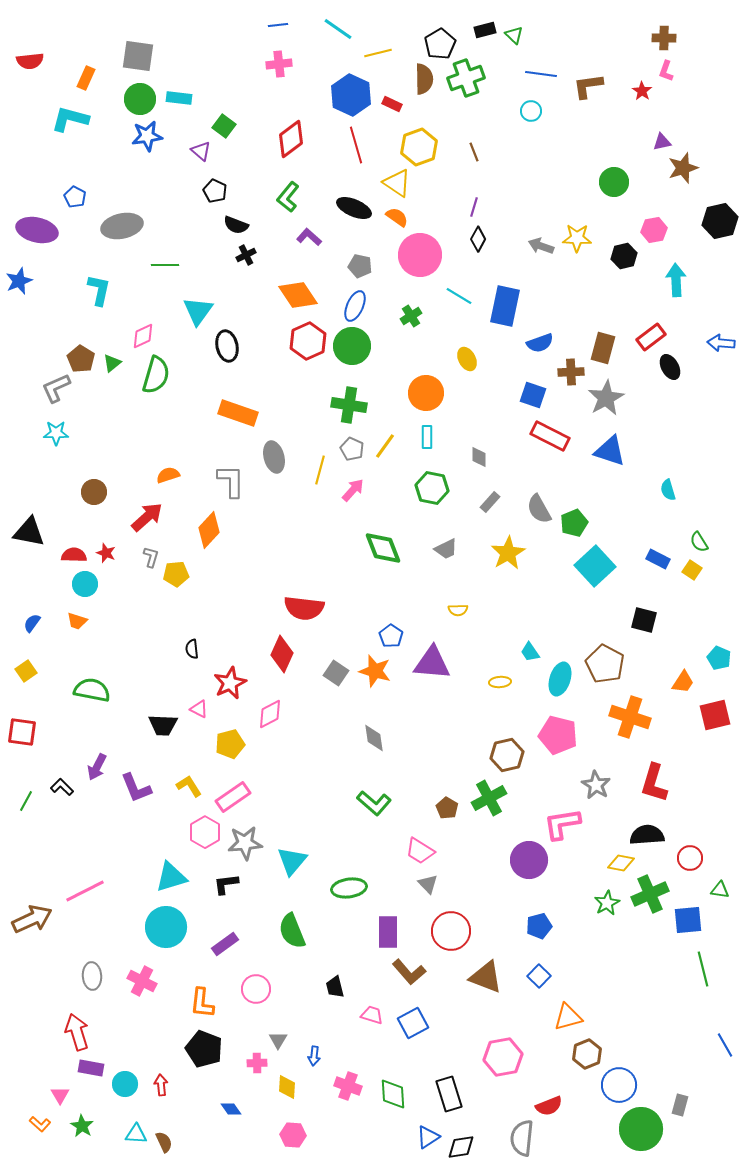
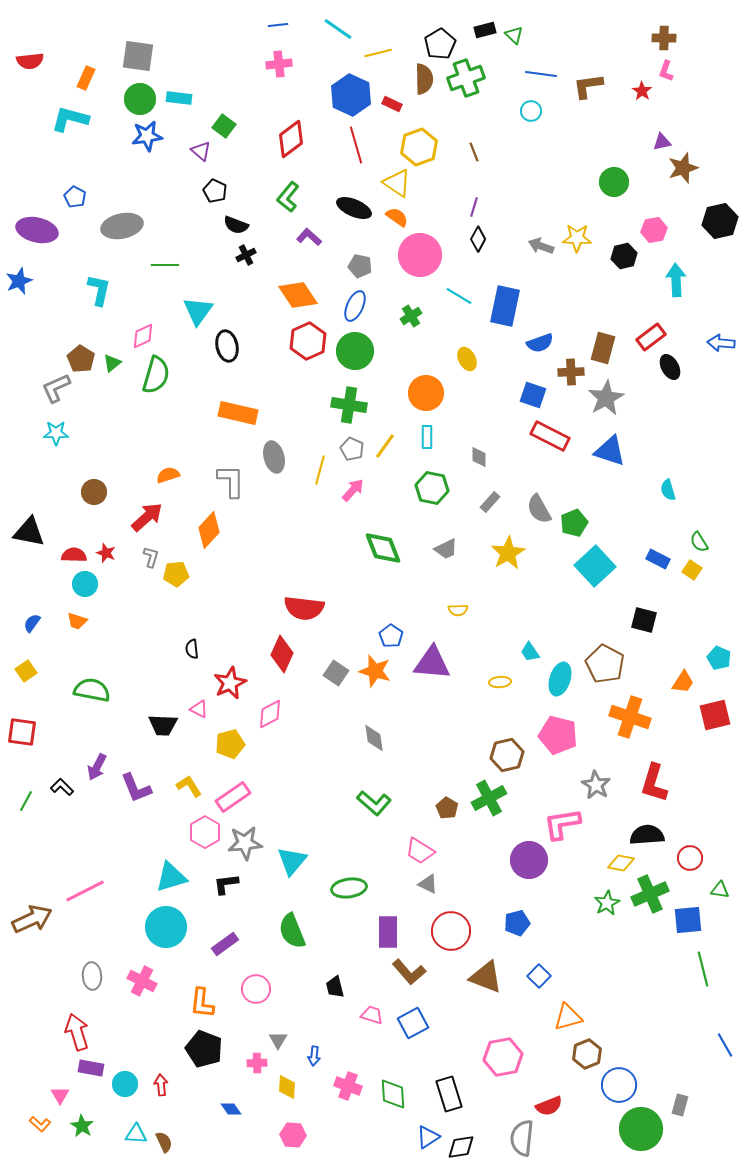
green circle at (352, 346): moved 3 px right, 5 px down
orange rectangle at (238, 413): rotated 6 degrees counterclockwise
gray triangle at (428, 884): rotated 20 degrees counterclockwise
blue pentagon at (539, 926): moved 22 px left, 3 px up
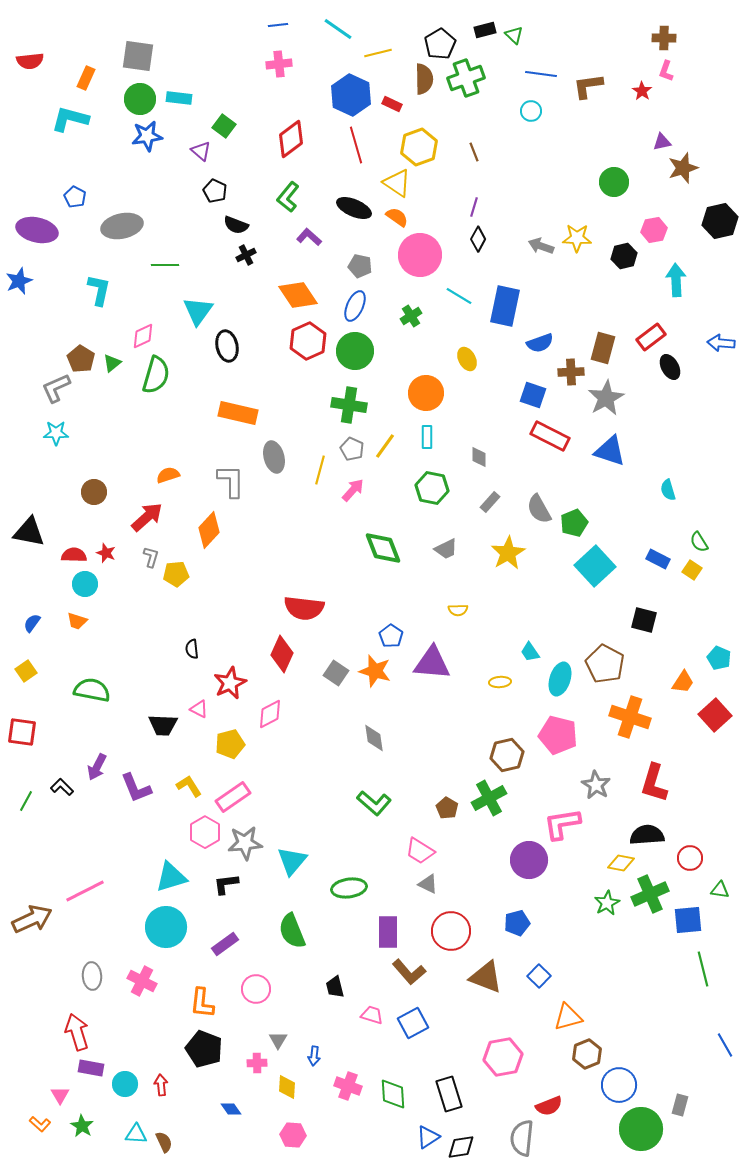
red square at (715, 715): rotated 28 degrees counterclockwise
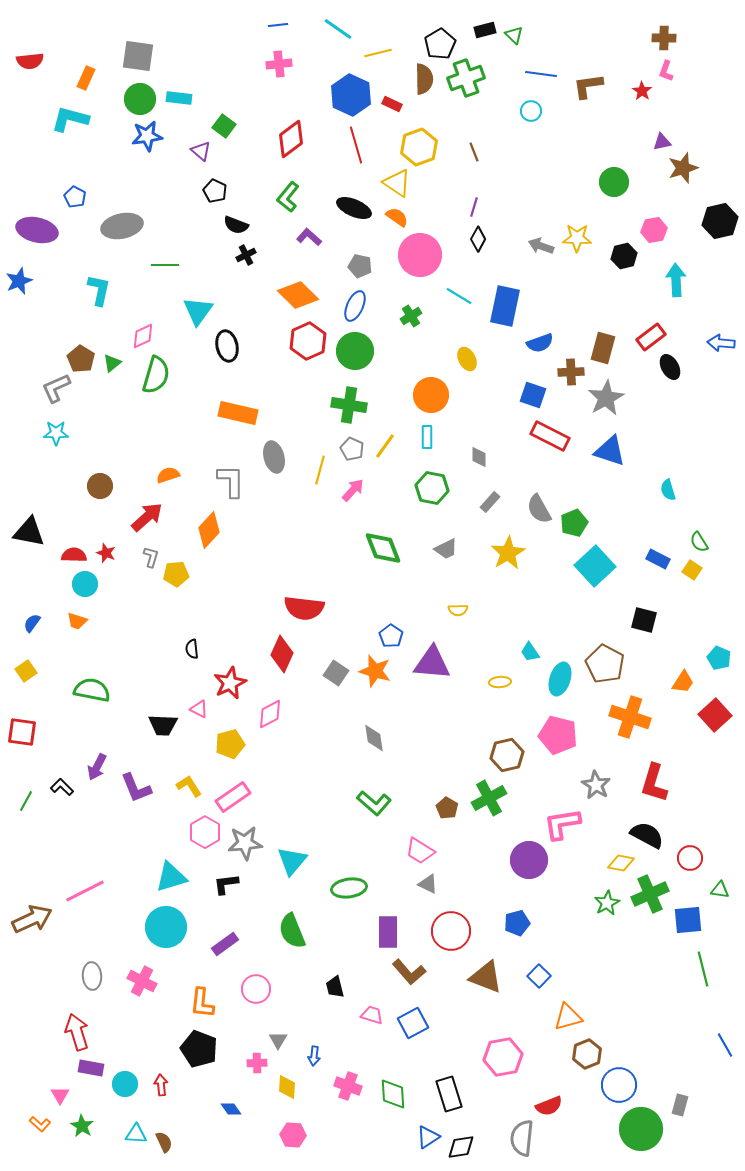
orange diamond at (298, 295): rotated 12 degrees counterclockwise
orange circle at (426, 393): moved 5 px right, 2 px down
brown circle at (94, 492): moved 6 px right, 6 px up
black semicircle at (647, 835): rotated 32 degrees clockwise
black pentagon at (204, 1049): moved 5 px left
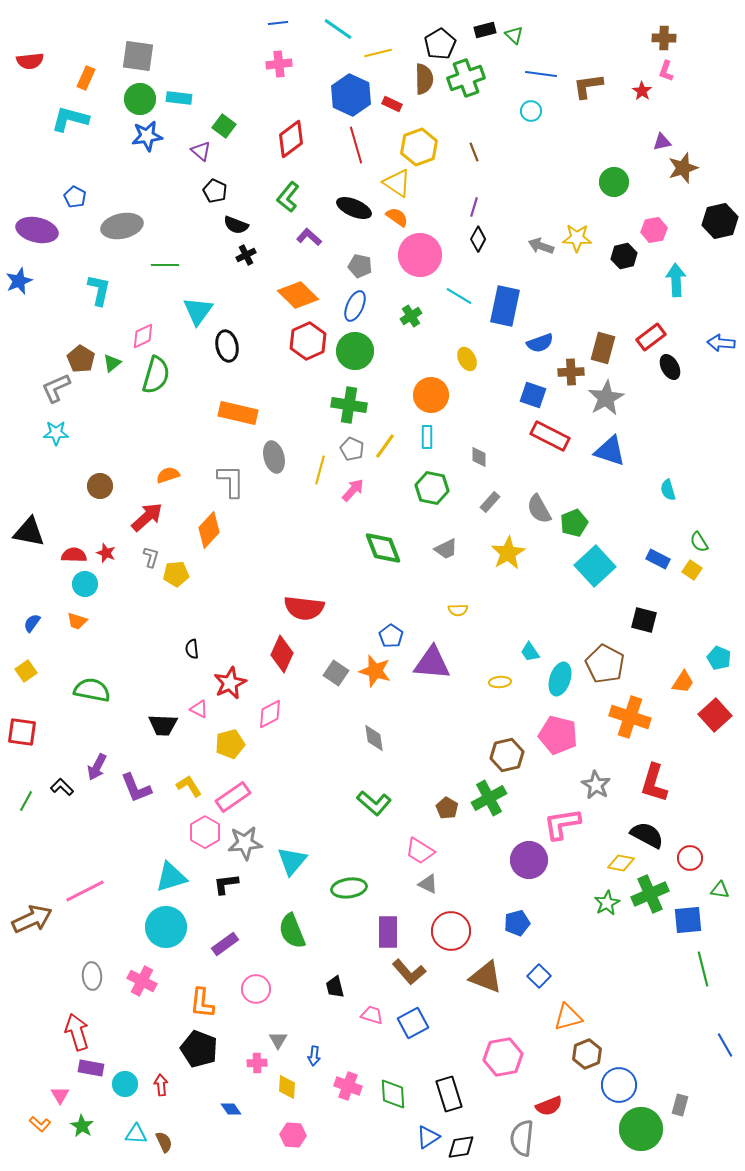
blue line at (278, 25): moved 2 px up
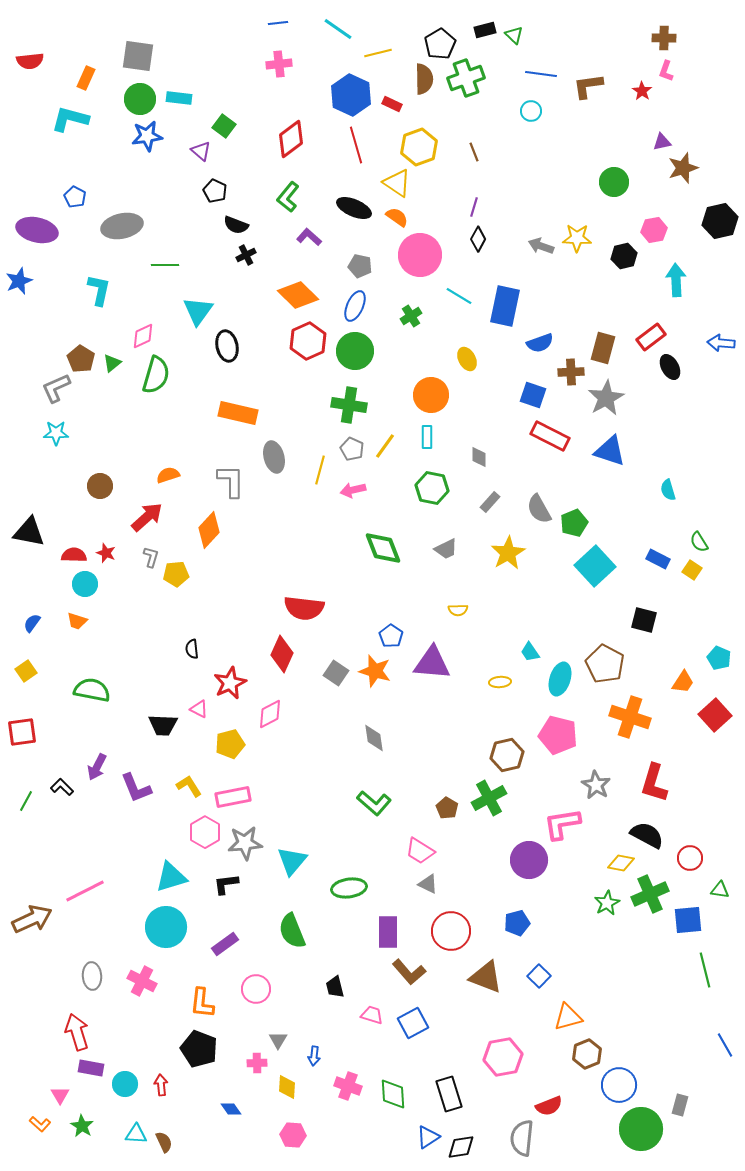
pink arrow at (353, 490): rotated 145 degrees counterclockwise
red square at (22, 732): rotated 16 degrees counterclockwise
pink rectangle at (233, 797): rotated 24 degrees clockwise
green line at (703, 969): moved 2 px right, 1 px down
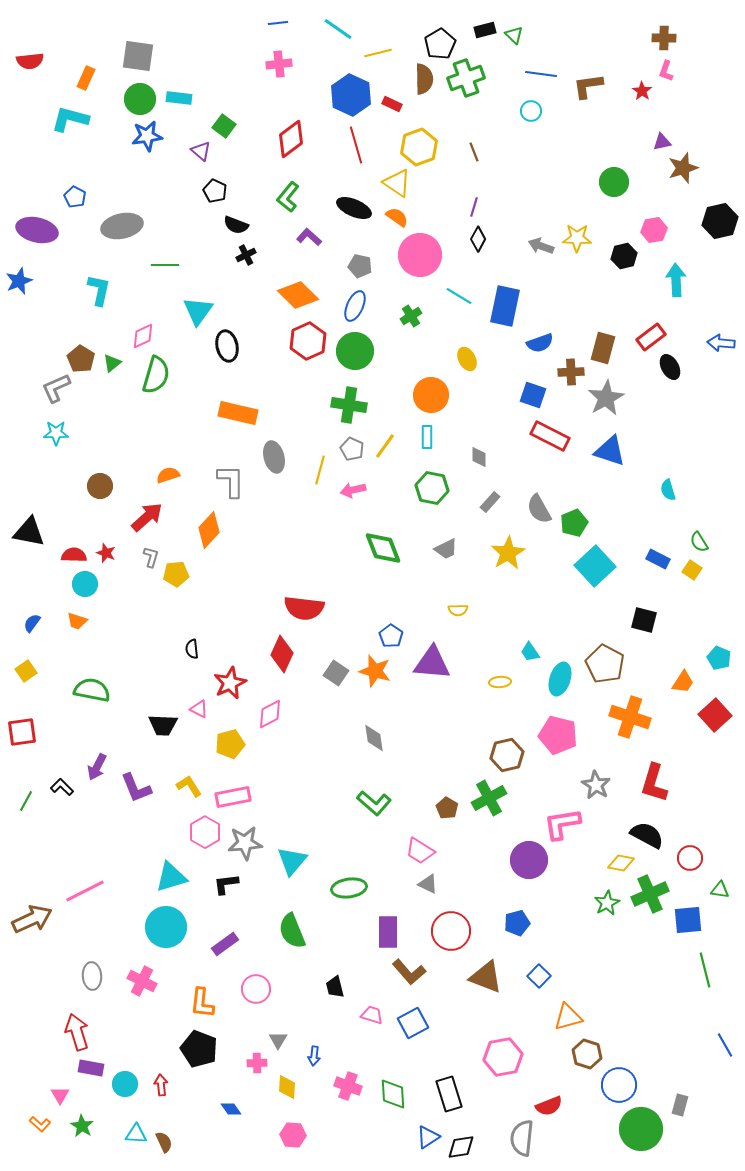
brown hexagon at (587, 1054): rotated 20 degrees counterclockwise
